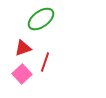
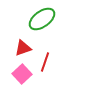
green ellipse: moved 1 px right
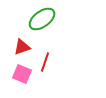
red triangle: moved 1 px left, 1 px up
pink square: rotated 24 degrees counterclockwise
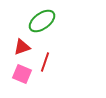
green ellipse: moved 2 px down
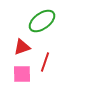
pink square: rotated 24 degrees counterclockwise
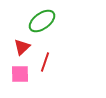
red triangle: rotated 24 degrees counterclockwise
pink square: moved 2 px left
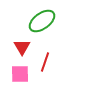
red triangle: rotated 18 degrees counterclockwise
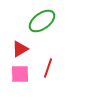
red triangle: moved 2 px left, 2 px down; rotated 30 degrees clockwise
red line: moved 3 px right, 6 px down
